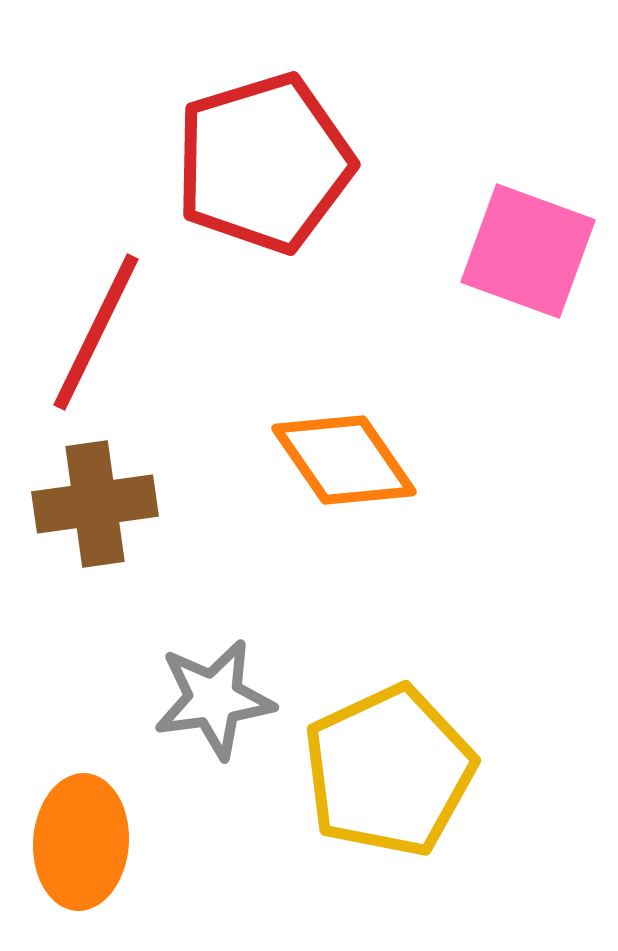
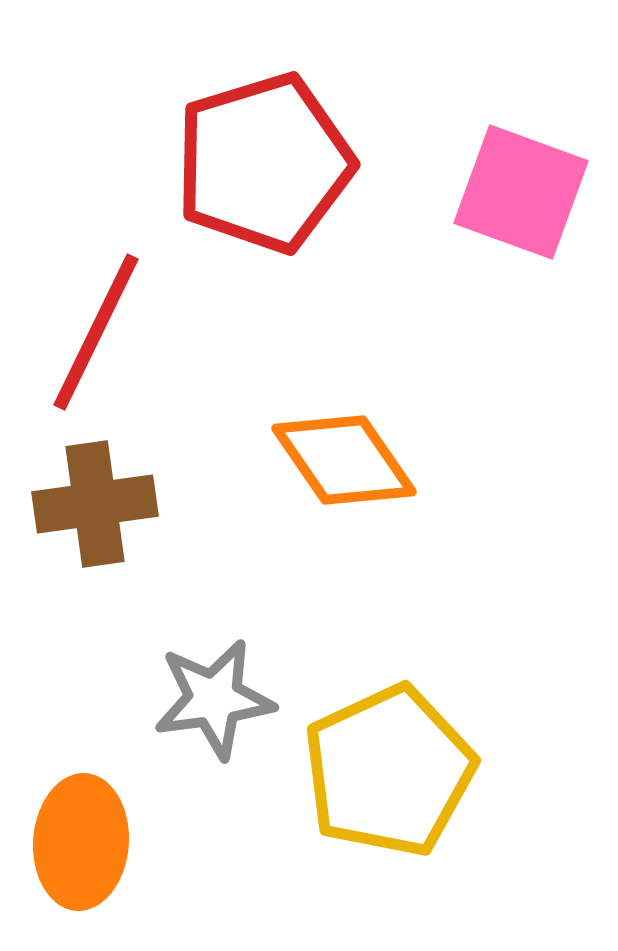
pink square: moved 7 px left, 59 px up
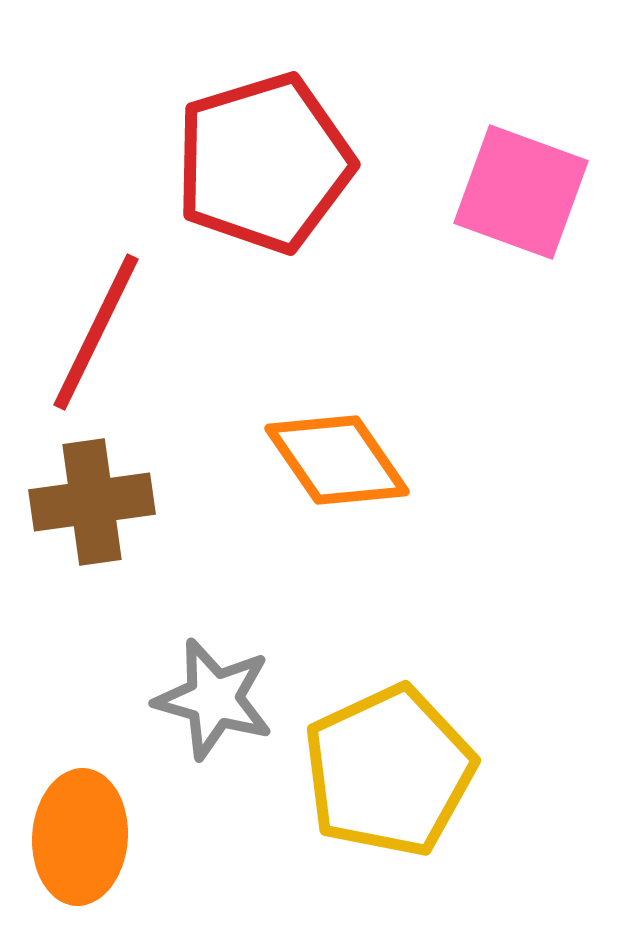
orange diamond: moved 7 px left
brown cross: moved 3 px left, 2 px up
gray star: rotated 24 degrees clockwise
orange ellipse: moved 1 px left, 5 px up
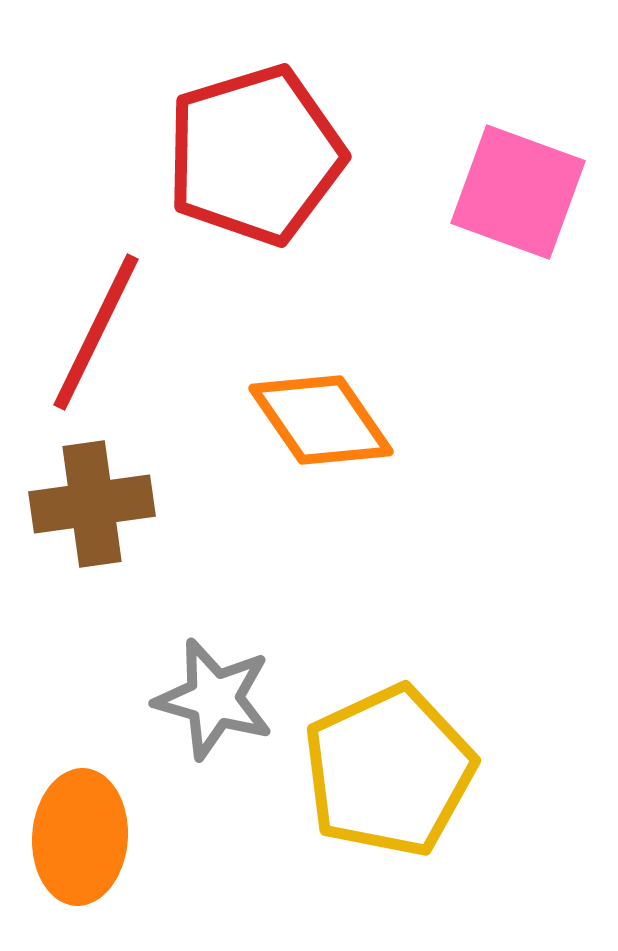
red pentagon: moved 9 px left, 8 px up
pink square: moved 3 px left
orange diamond: moved 16 px left, 40 px up
brown cross: moved 2 px down
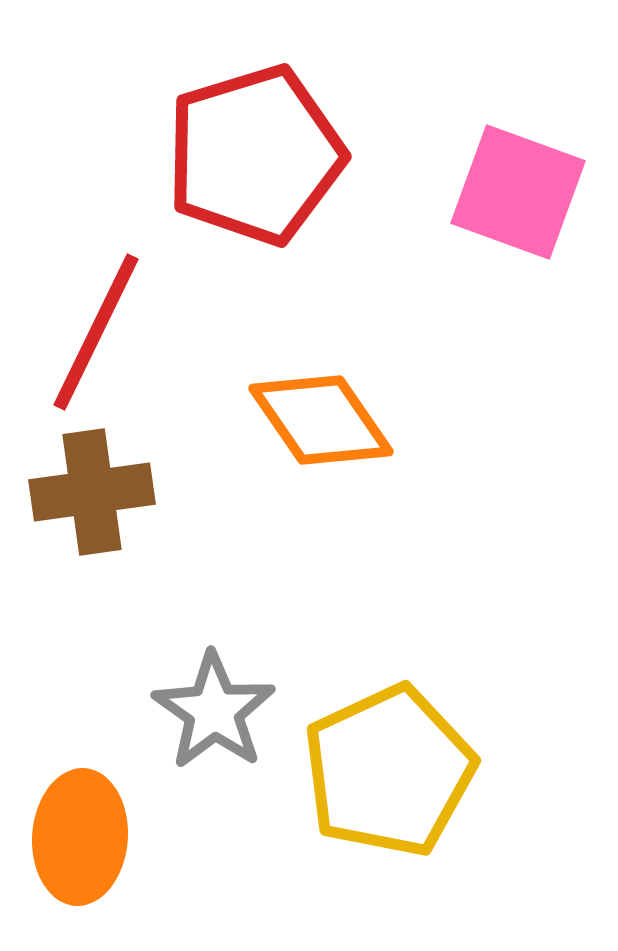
brown cross: moved 12 px up
gray star: moved 12 px down; rotated 19 degrees clockwise
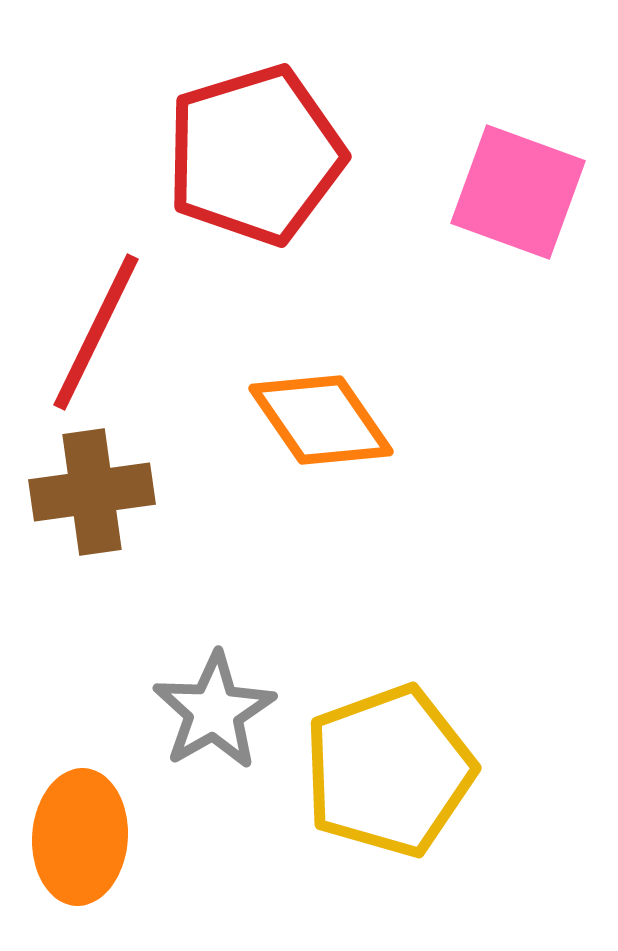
gray star: rotated 7 degrees clockwise
yellow pentagon: rotated 5 degrees clockwise
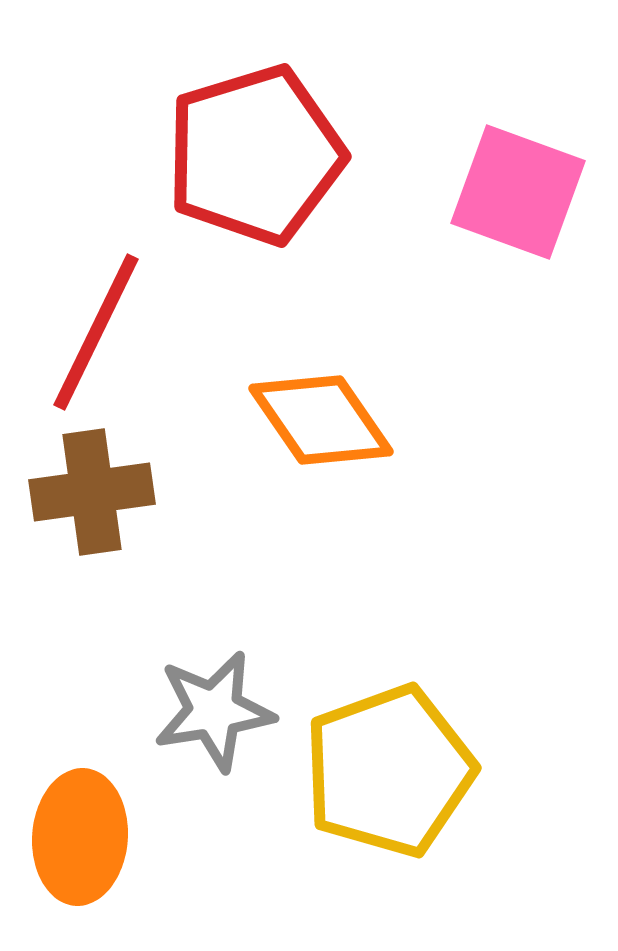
gray star: rotated 21 degrees clockwise
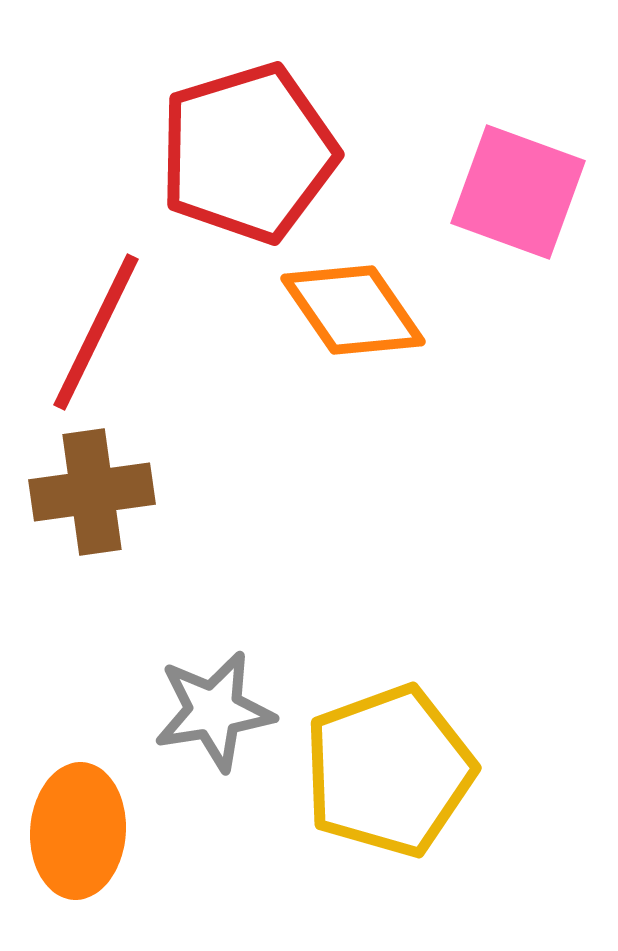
red pentagon: moved 7 px left, 2 px up
orange diamond: moved 32 px right, 110 px up
orange ellipse: moved 2 px left, 6 px up
